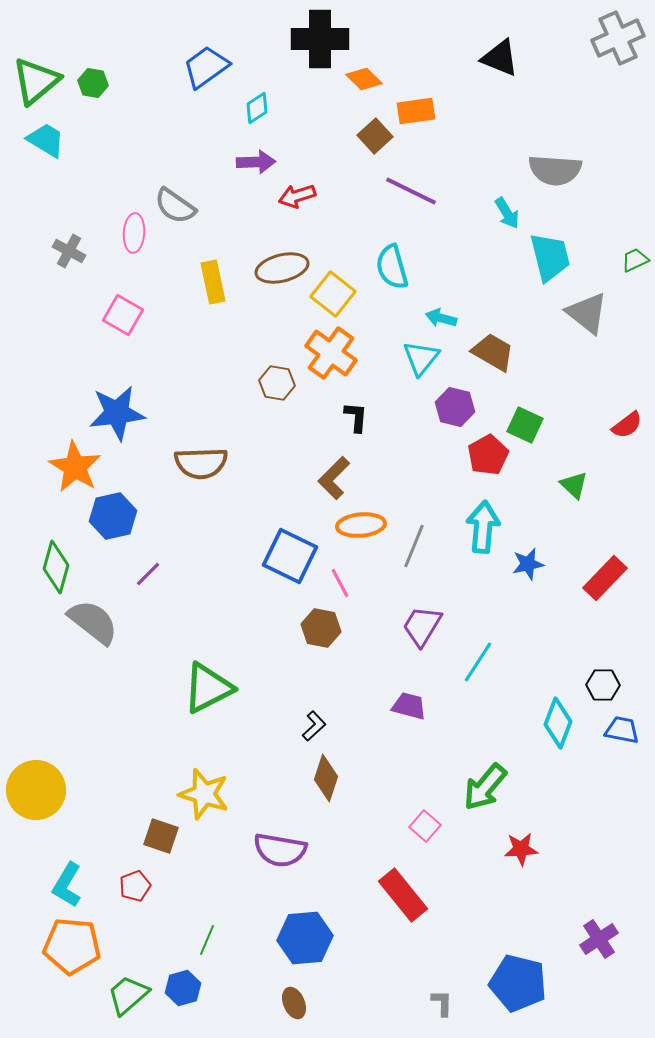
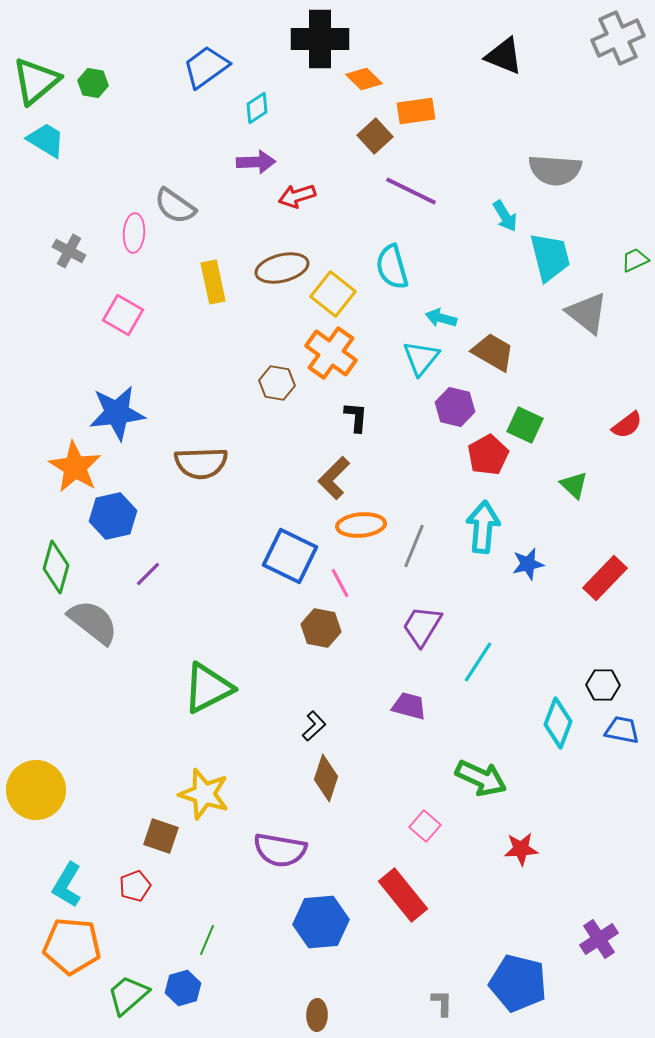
black triangle at (500, 58): moved 4 px right, 2 px up
cyan arrow at (507, 213): moved 2 px left, 3 px down
green arrow at (485, 787): moved 4 px left, 9 px up; rotated 105 degrees counterclockwise
blue hexagon at (305, 938): moved 16 px right, 16 px up
brown ellipse at (294, 1003): moved 23 px right, 12 px down; rotated 24 degrees clockwise
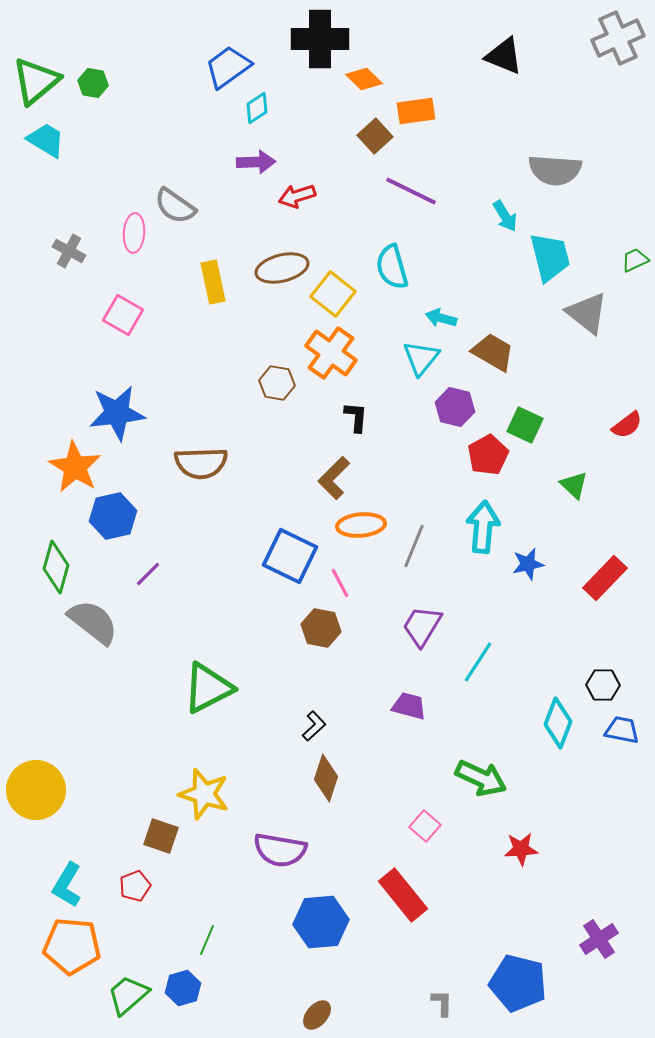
blue trapezoid at (206, 67): moved 22 px right
brown ellipse at (317, 1015): rotated 40 degrees clockwise
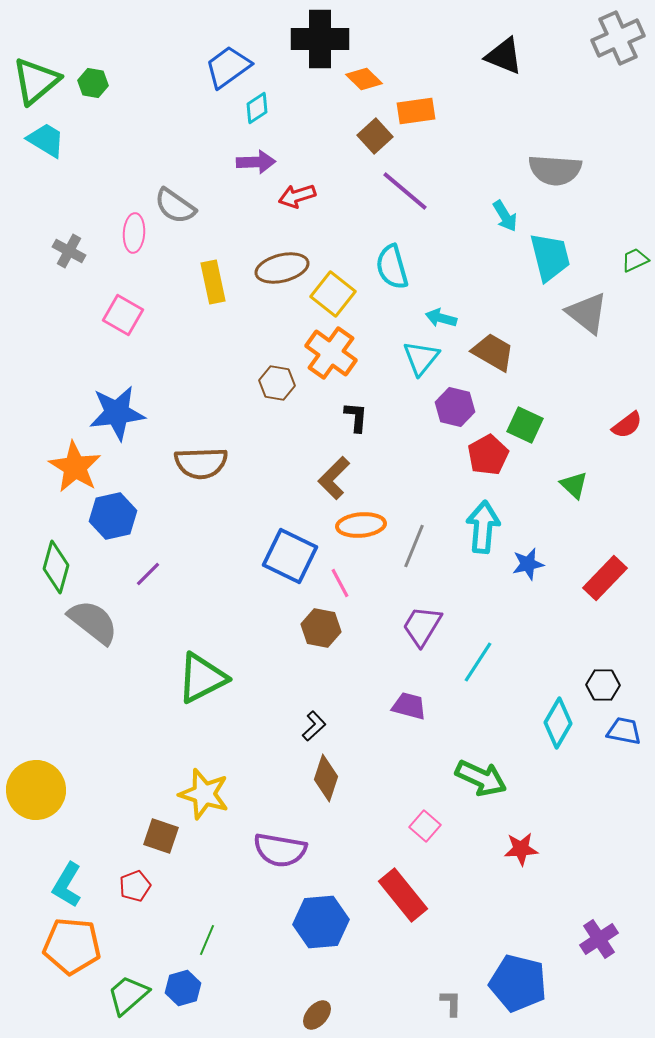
purple line at (411, 191): moved 6 px left; rotated 14 degrees clockwise
green triangle at (208, 688): moved 6 px left, 10 px up
cyan diamond at (558, 723): rotated 9 degrees clockwise
blue trapezoid at (622, 730): moved 2 px right, 1 px down
gray L-shape at (442, 1003): moved 9 px right
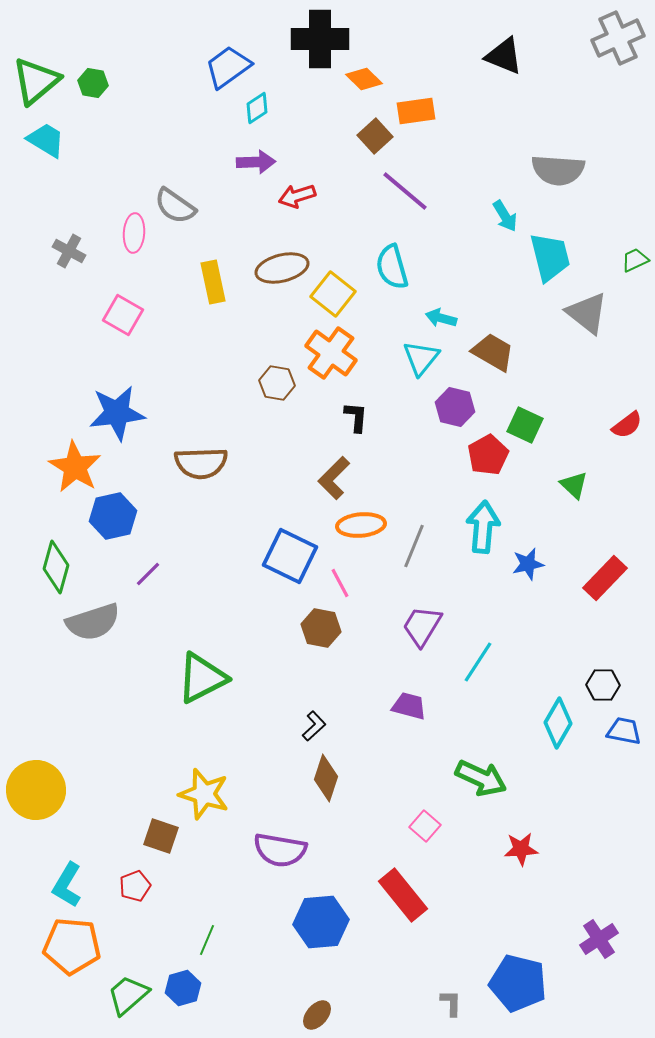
gray semicircle at (555, 170): moved 3 px right
gray semicircle at (93, 622): rotated 124 degrees clockwise
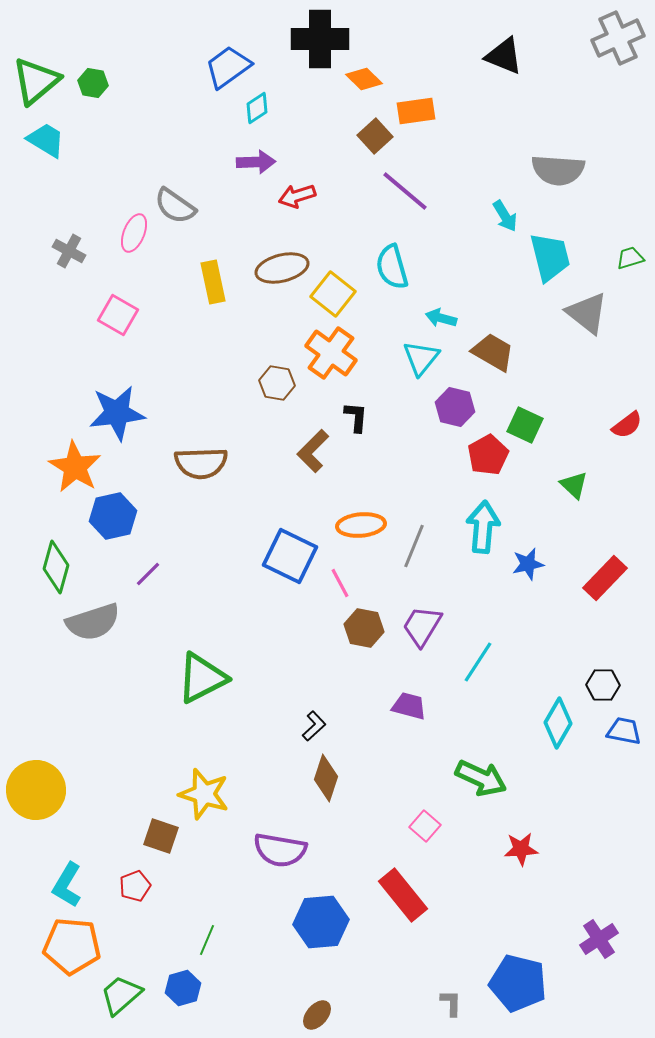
pink ellipse at (134, 233): rotated 18 degrees clockwise
green trapezoid at (635, 260): moved 5 px left, 2 px up; rotated 8 degrees clockwise
pink square at (123, 315): moved 5 px left
brown L-shape at (334, 478): moved 21 px left, 27 px up
brown hexagon at (321, 628): moved 43 px right
green trapezoid at (128, 995): moved 7 px left
